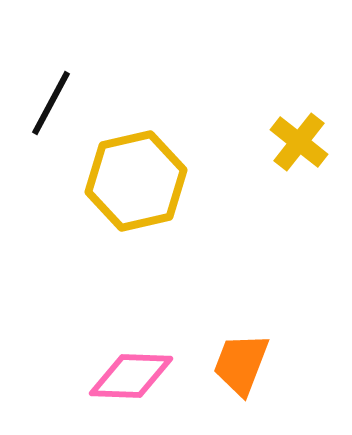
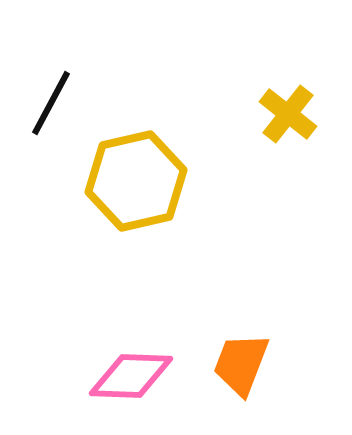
yellow cross: moved 11 px left, 28 px up
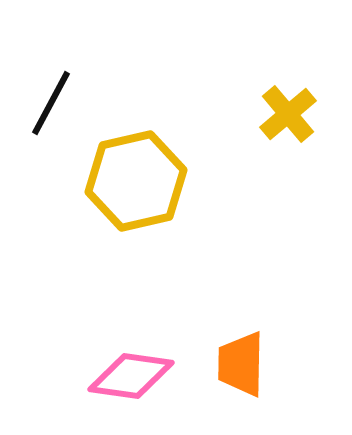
yellow cross: rotated 12 degrees clockwise
orange trapezoid: rotated 20 degrees counterclockwise
pink diamond: rotated 6 degrees clockwise
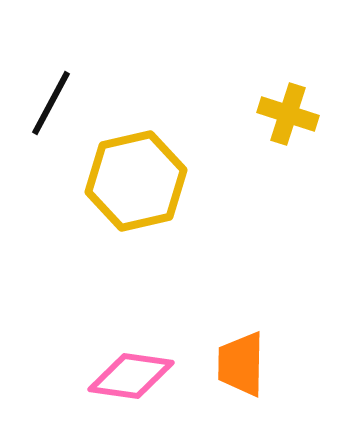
yellow cross: rotated 32 degrees counterclockwise
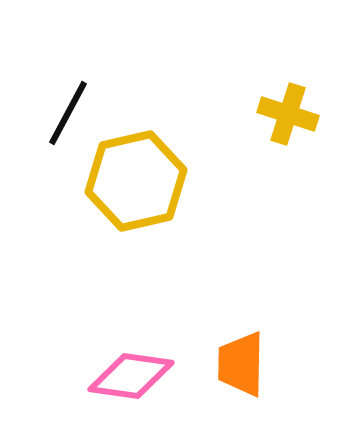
black line: moved 17 px right, 10 px down
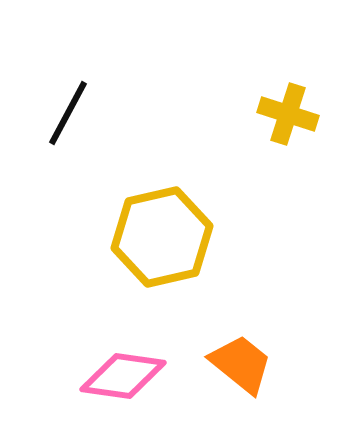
yellow hexagon: moved 26 px right, 56 px down
orange trapezoid: rotated 128 degrees clockwise
pink diamond: moved 8 px left
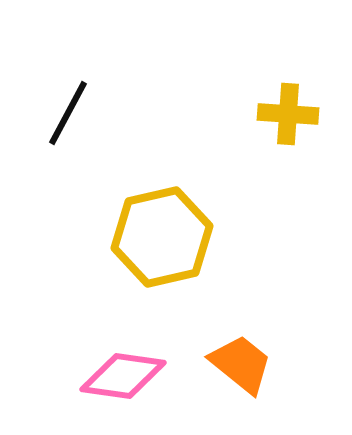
yellow cross: rotated 14 degrees counterclockwise
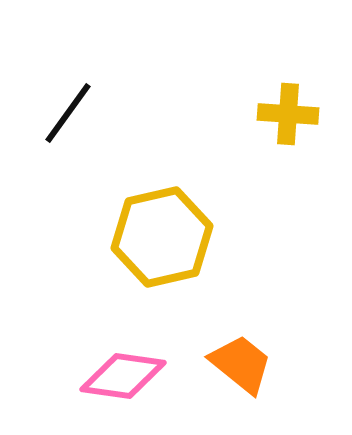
black line: rotated 8 degrees clockwise
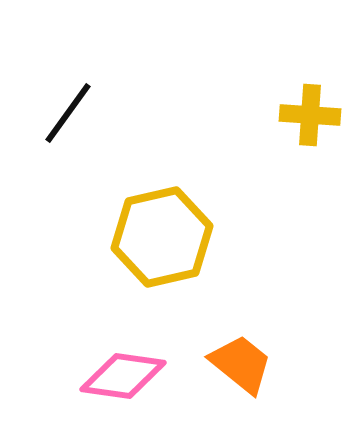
yellow cross: moved 22 px right, 1 px down
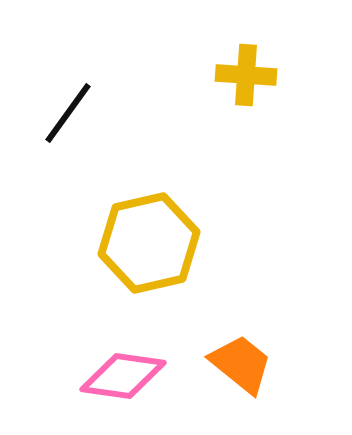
yellow cross: moved 64 px left, 40 px up
yellow hexagon: moved 13 px left, 6 px down
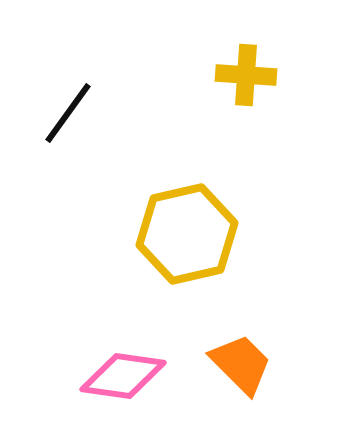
yellow hexagon: moved 38 px right, 9 px up
orange trapezoid: rotated 6 degrees clockwise
